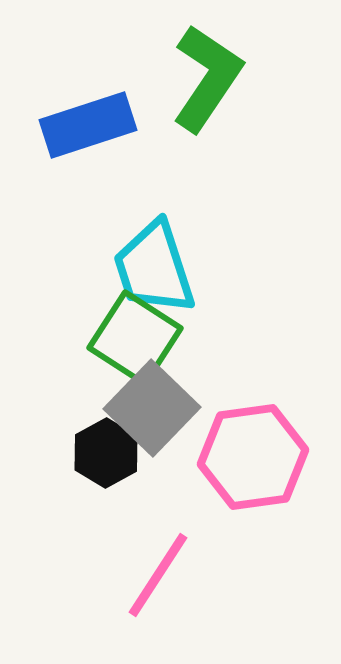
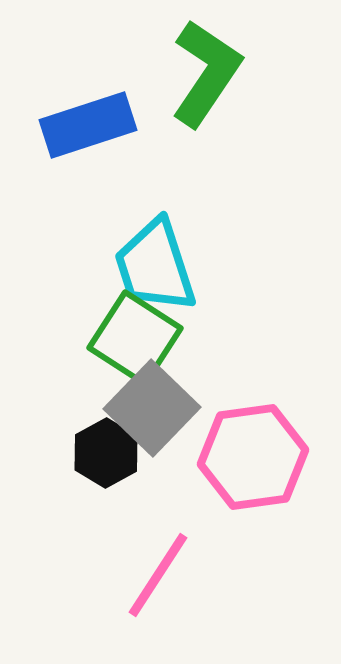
green L-shape: moved 1 px left, 5 px up
cyan trapezoid: moved 1 px right, 2 px up
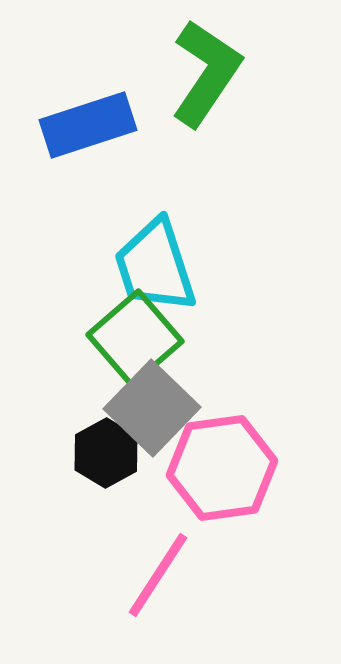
green square: rotated 16 degrees clockwise
pink hexagon: moved 31 px left, 11 px down
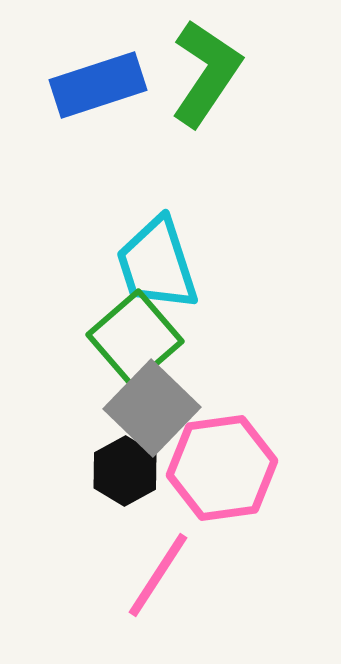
blue rectangle: moved 10 px right, 40 px up
cyan trapezoid: moved 2 px right, 2 px up
black hexagon: moved 19 px right, 18 px down
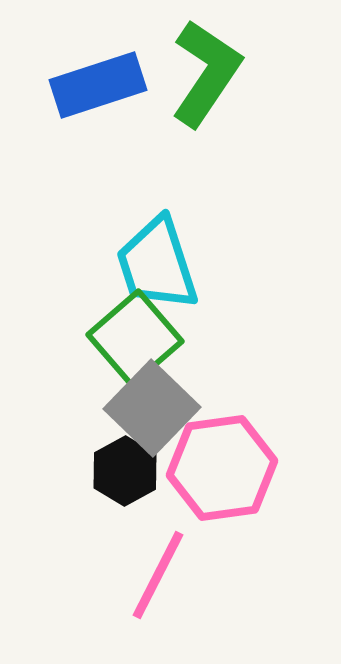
pink line: rotated 6 degrees counterclockwise
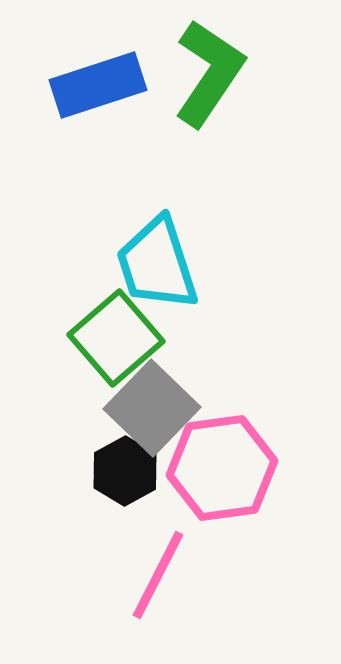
green L-shape: moved 3 px right
green square: moved 19 px left
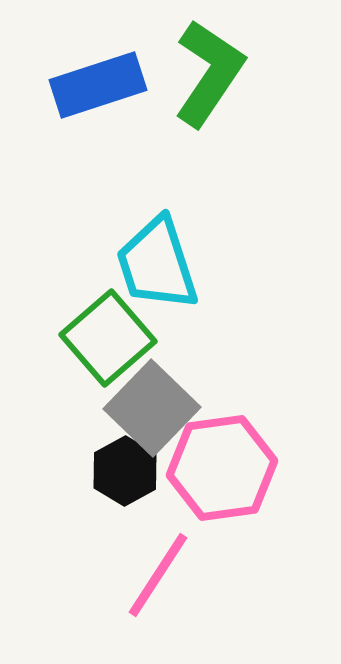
green square: moved 8 px left
pink line: rotated 6 degrees clockwise
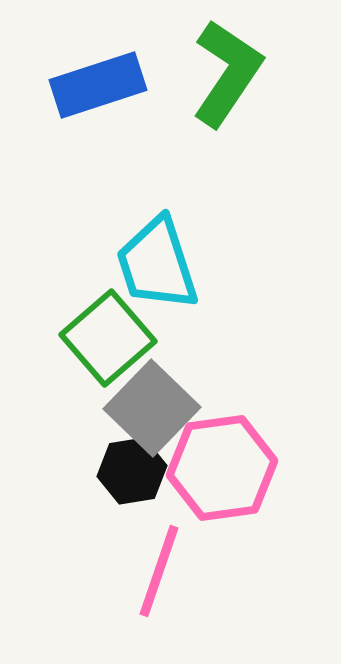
green L-shape: moved 18 px right
black hexagon: moved 7 px right; rotated 20 degrees clockwise
pink line: moved 1 px right, 4 px up; rotated 14 degrees counterclockwise
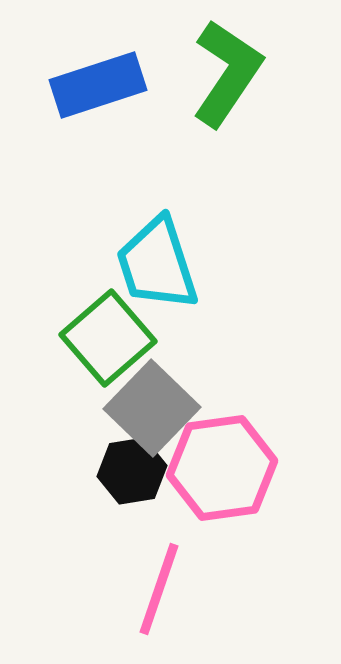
pink line: moved 18 px down
